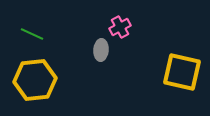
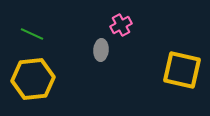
pink cross: moved 1 px right, 2 px up
yellow square: moved 2 px up
yellow hexagon: moved 2 px left, 1 px up
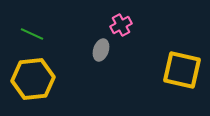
gray ellipse: rotated 15 degrees clockwise
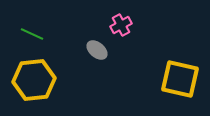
gray ellipse: moved 4 px left; rotated 70 degrees counterclockwise
yellow square: moved 2 px left, 9 px down
yellow hexagon: moved 1 px right, 1 px down
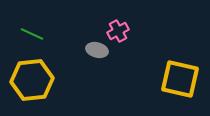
pink cross: moved 3 px left, 6 px down
gray ellipse: rotated 25 degrees counterclockwise
yellow hexagon: moved 2 px left
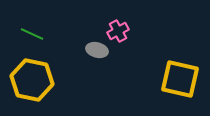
yellow hexagon: rotated 18 degrees clockwise
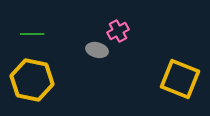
green line: rotated 25 degrees counterclockwise
yellow square: rotated 9 degrees clockwise
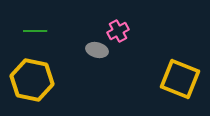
green line: moved 3 px right, 3 px up
